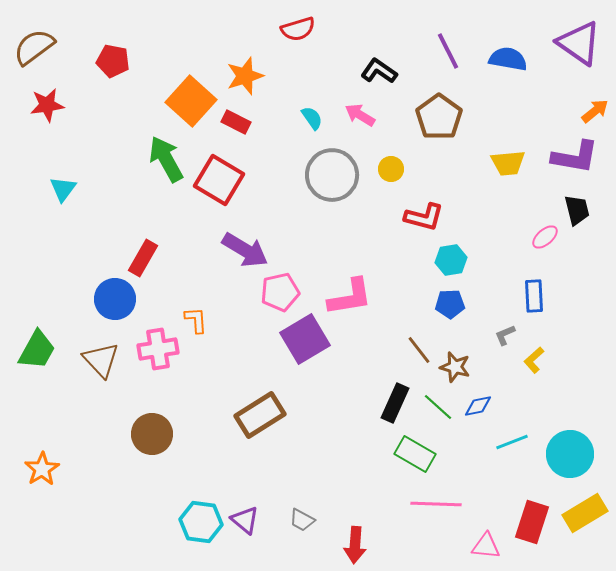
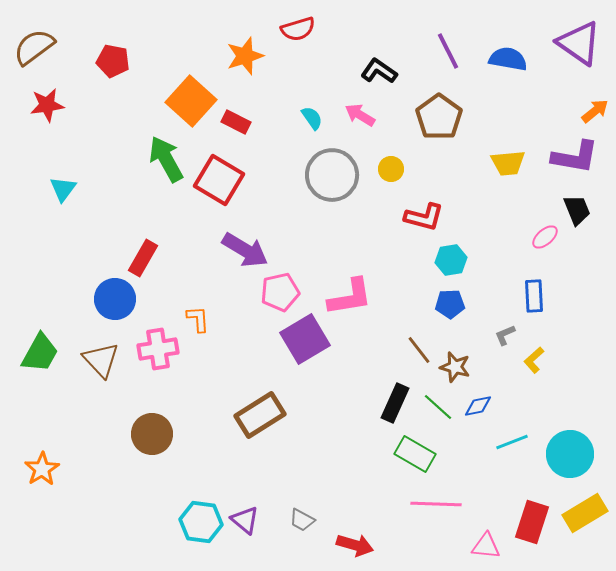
orange star at (245, 76): moved 20 px up
black trapezoid at (577, 210): rotated 8 degrees counterclockwise
orange L-shape at (196, 320): moved 2 px right, 1 px up
green trapezoid at (37, 350): moved 3 px right, 3 px down
red arrow at (355, 545): rotated 78 degrees counterclockwise
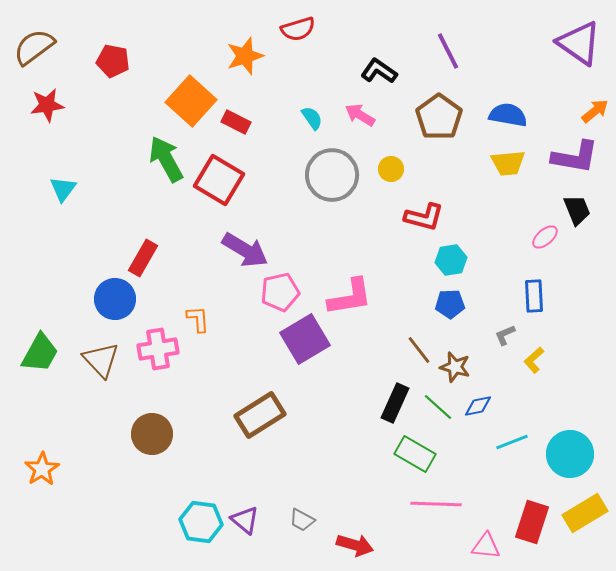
blue semicircle at (508, 59): moved 56 px down
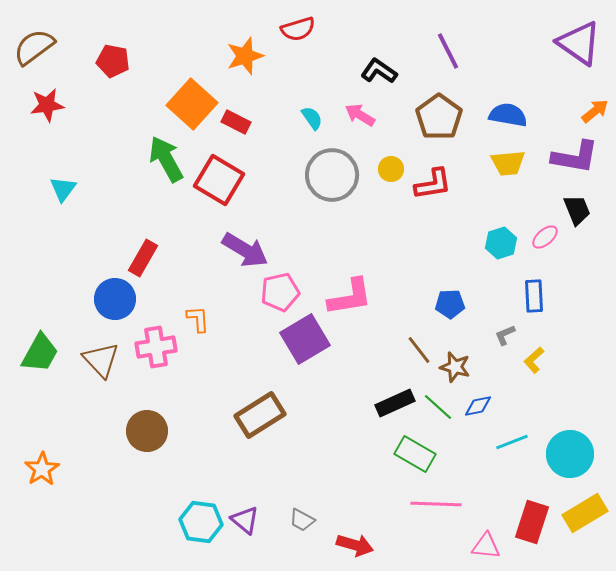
orange square at (191, 101): moved 1 px right, 3 px down
red L-shape at (424, 217): moved 9 px right, 33 px up; rotated 24 degrees counterclockwise
cyan hexagon at (451, 260): moved 50 px right, 17 px up; rotated 8 degrees counterclockwise
pink cross at (158, 349): moved 2 px left, 2 px up
black rectangle at (395, 403): rotated 42 degrees clockwise
brown circle at (152, 434): moved 5 px left, 3 px up
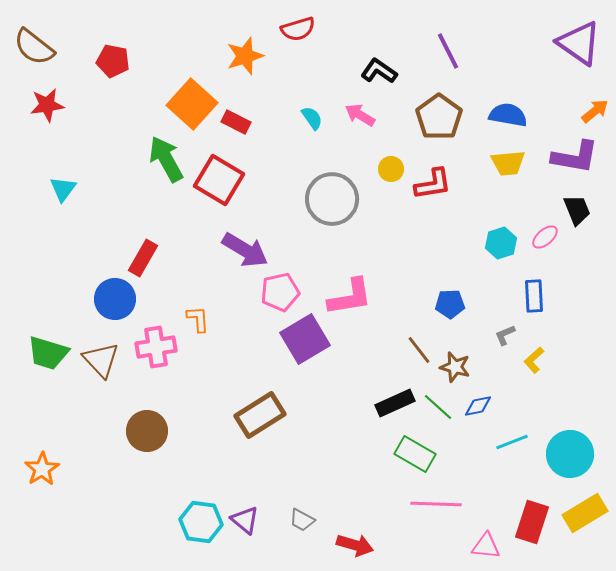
brown semicircle at (34, 47): rotated 105 degrees counterclockwise
gray circle at (332, 175): moved 24 px down
green trapezoid at (40, 353): moved 8 px right; rotated 78 degrees clockwise
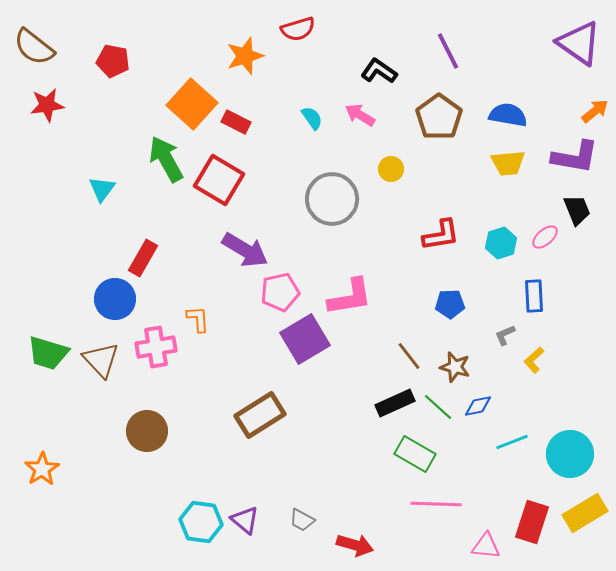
red L-shape at (433, 184): moved 8 px right, 51 px down
cyan triangle at (63, 189): moved 39 px right
brown line at (419, 350): moved 10 px left, 6 px down
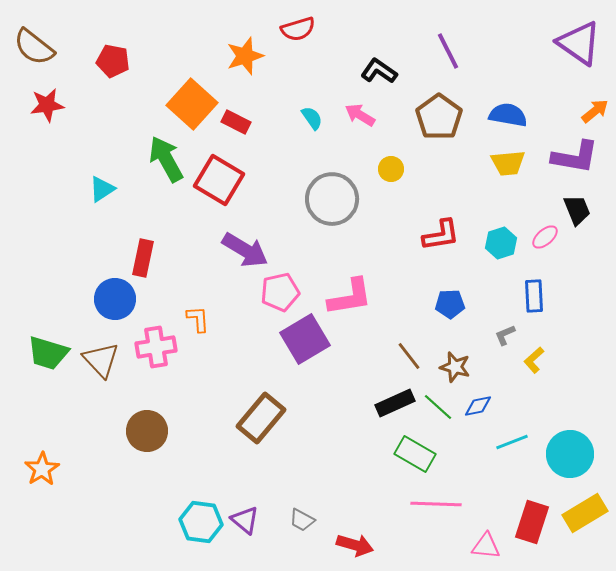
cyan triangle at (102, 189): rotated 20 degrees clockwise
red rectangle at (143, 258): rotated 18 degrees counterclockwise
brown rectangle at (260, 415): moved 1 px right, 3 px down; rotated 18 degrees counterclockwise
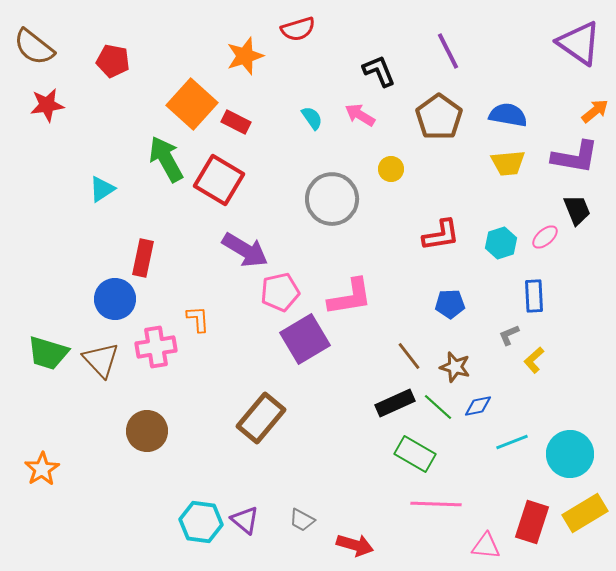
black L-shape at (379, 71): rotated 33 degrees clockwise
gray L-shape at (505, 335): moved 4 px right
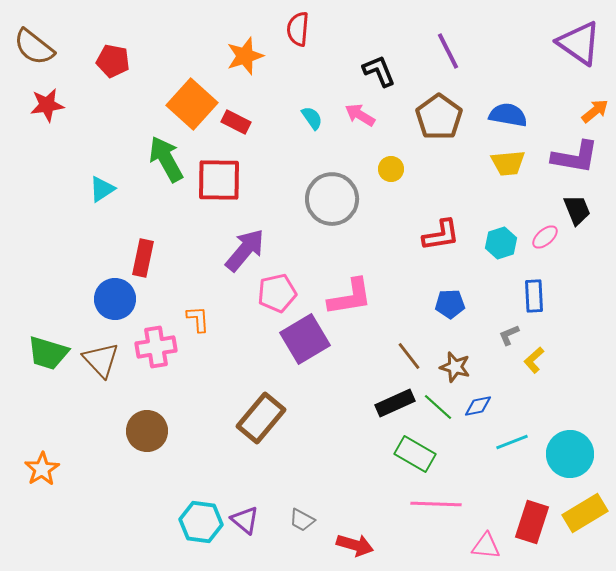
red semicircle at (298, 29): rotated 112 degrees clockwise
red square at (219, 180): rotated 30 degrees counterclockwise
purple arrow at (245, 250): rotated 81 degrees counterclockwise
pink pentagon at (280, 292): moved 3 px left, 1 px down
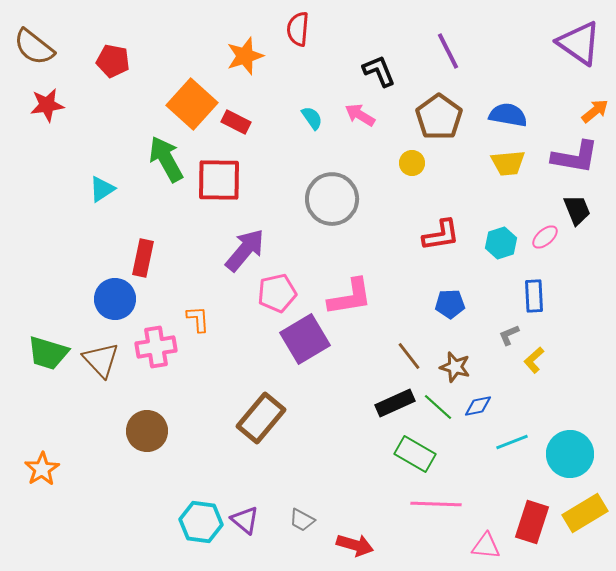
yellow circle at (391, 169): moved 21 px right, 6 px up
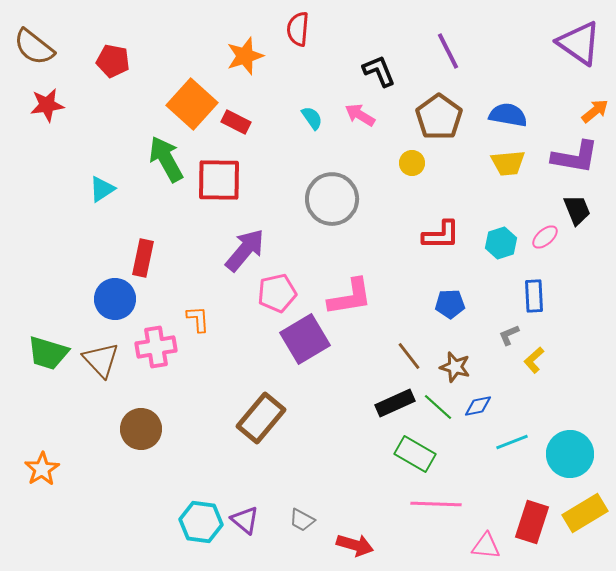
red L-shape at (441, 235): rotated 9 degrees clockwise
brown circle at (147, 431): moved 6 px left, 2 px up
